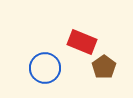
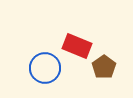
red rectangle: moved 5 px left, 4 px down
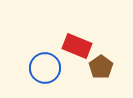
brown pentagon: moved 3 px left
